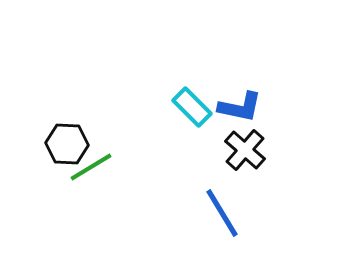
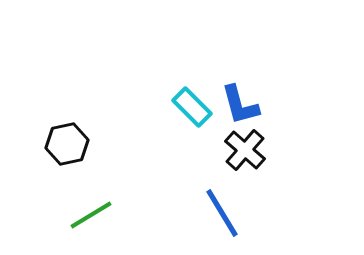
blue L-shape: moved 2 px up; rotated 63 degrees clockwise
black hexagon: rotated 15 degrees counterclockwise
green line: moved 48 px down
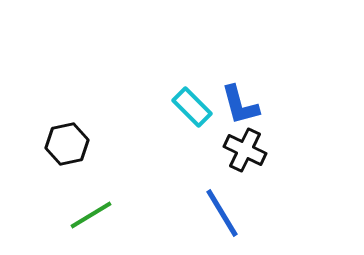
black cross: rotated 15 degrees counterclockwise
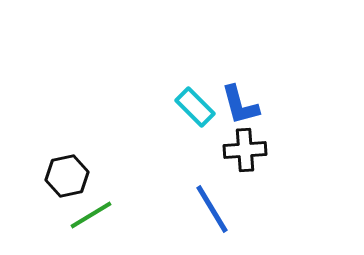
cyan rectangle: moved 3 px right
black hexagon: moved 32 px down
black cross: rotated 30 degrees counterclockwise
blue line: moved 10 px left, 4 px up
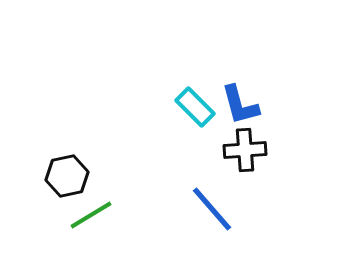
blue line: rotated 10 degrees counterclockwise
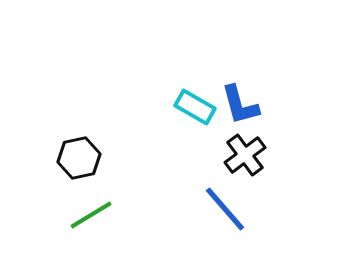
cyan rectangle: rotated 15 degrees counterclockwise
black cross: moved 5 px down; rotated 33 degrees counterclockwise
black hexagon: moved 12 px right, 18 px up
blue line: moved 13 px right
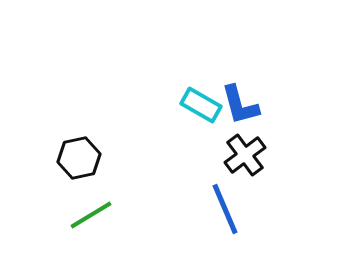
cyan rectangle: moved 6 px right, 2 px up
blue line: rotated 18 degrees clockwise
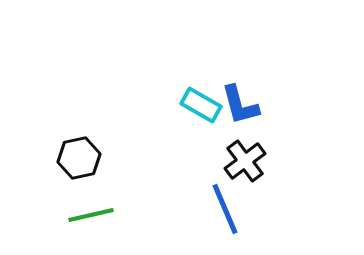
black cross: moved 6 px down
green line: rotated 18 degrees clockwise
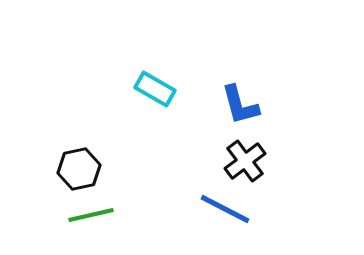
cyan rectangle: moved 46 px left, 16 px up
black hexagon: moved 11 px down
blue line: rotated 40 degrees counterclockwise
